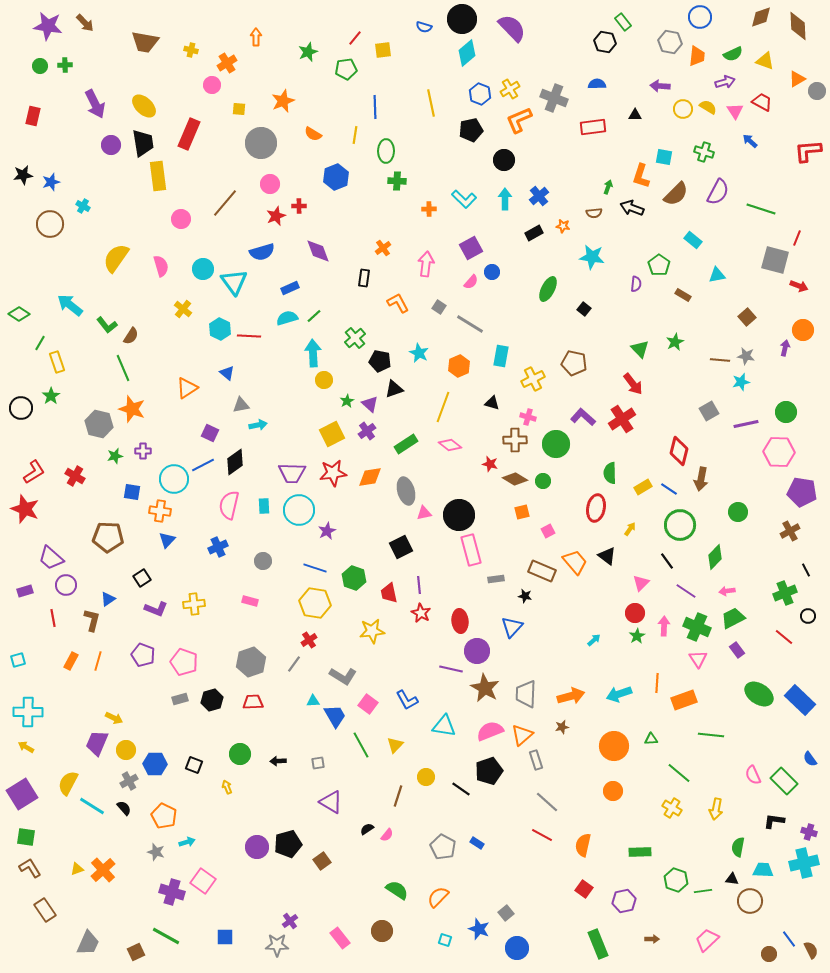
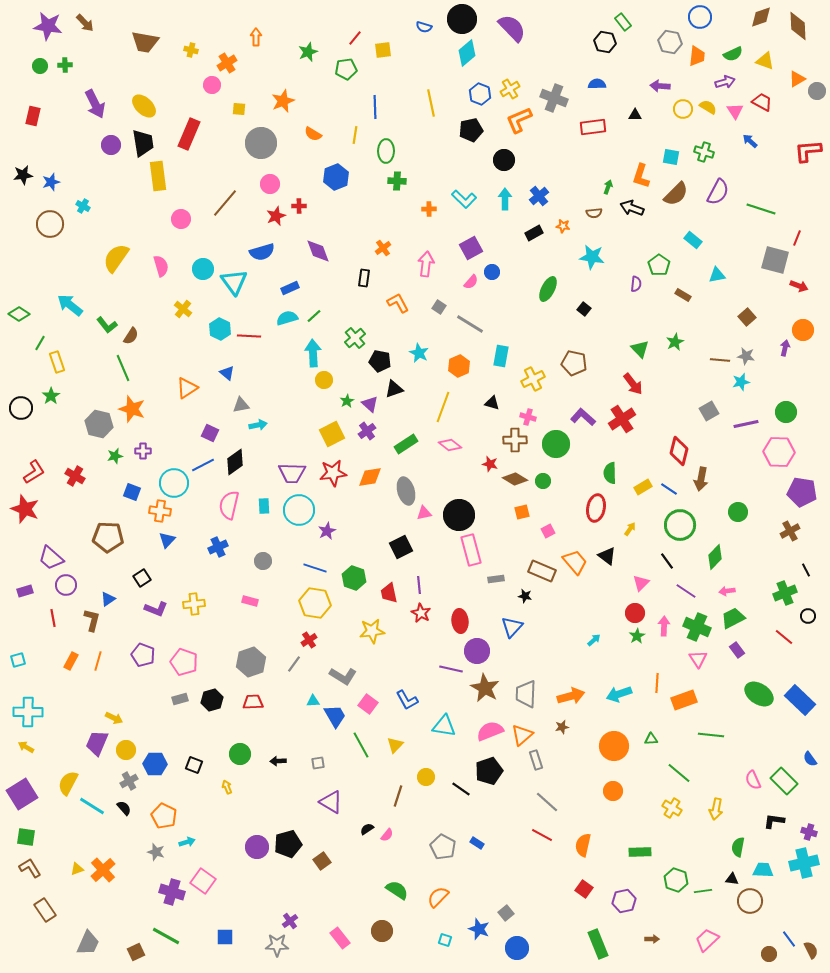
cyan square at (664, 157): moved 7 px right
cyan circle at (174, 479): moved 4 px down
blue square at (132, 492): rotated 12 degrees clockwise
pink semicircle at (753, 775): moved 5 px down
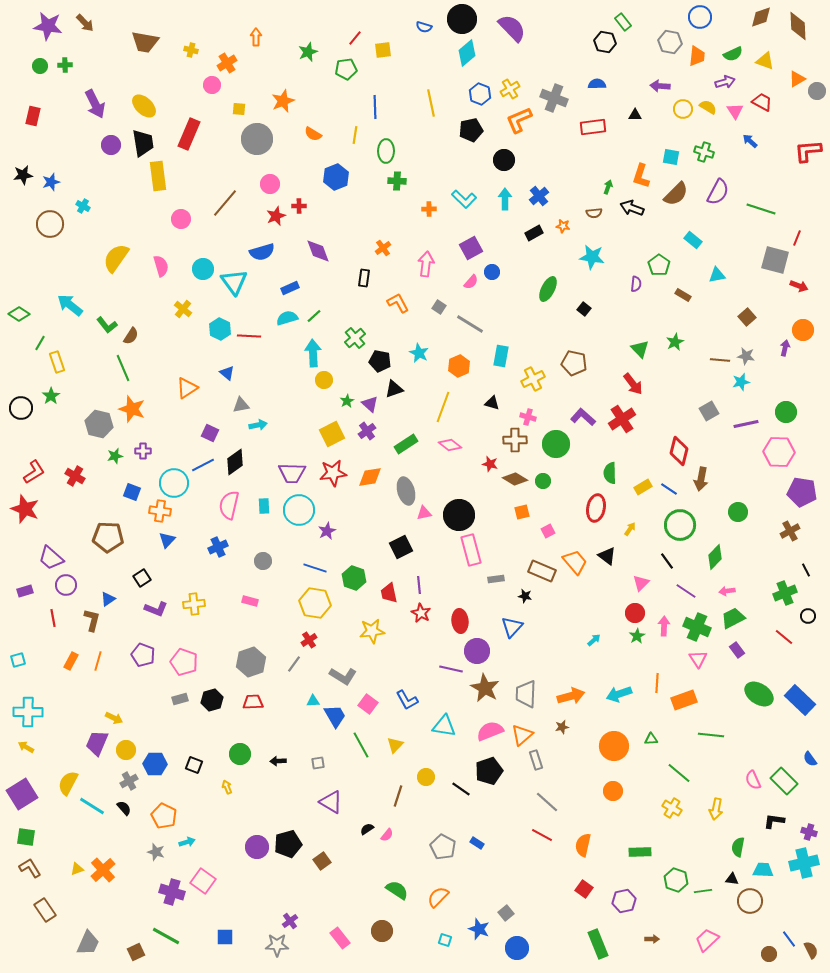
gray circle at (261, 143): moved 4 px left, 4 px up
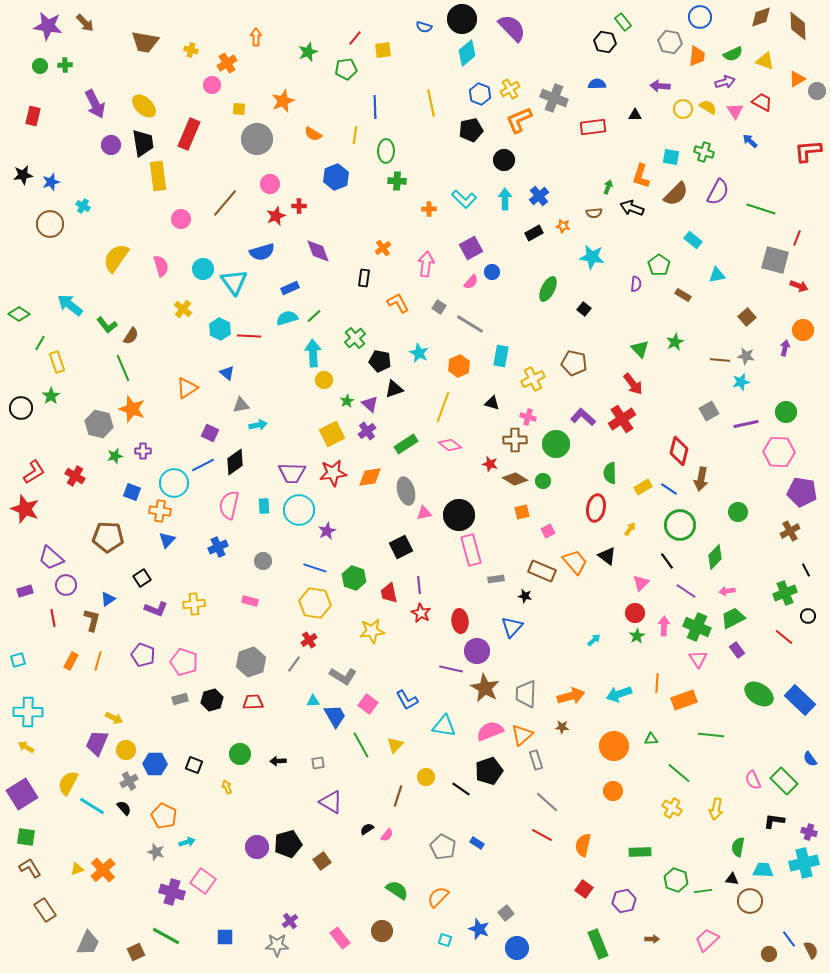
brown star at (562, 727): rotated 16 degrees clockwise
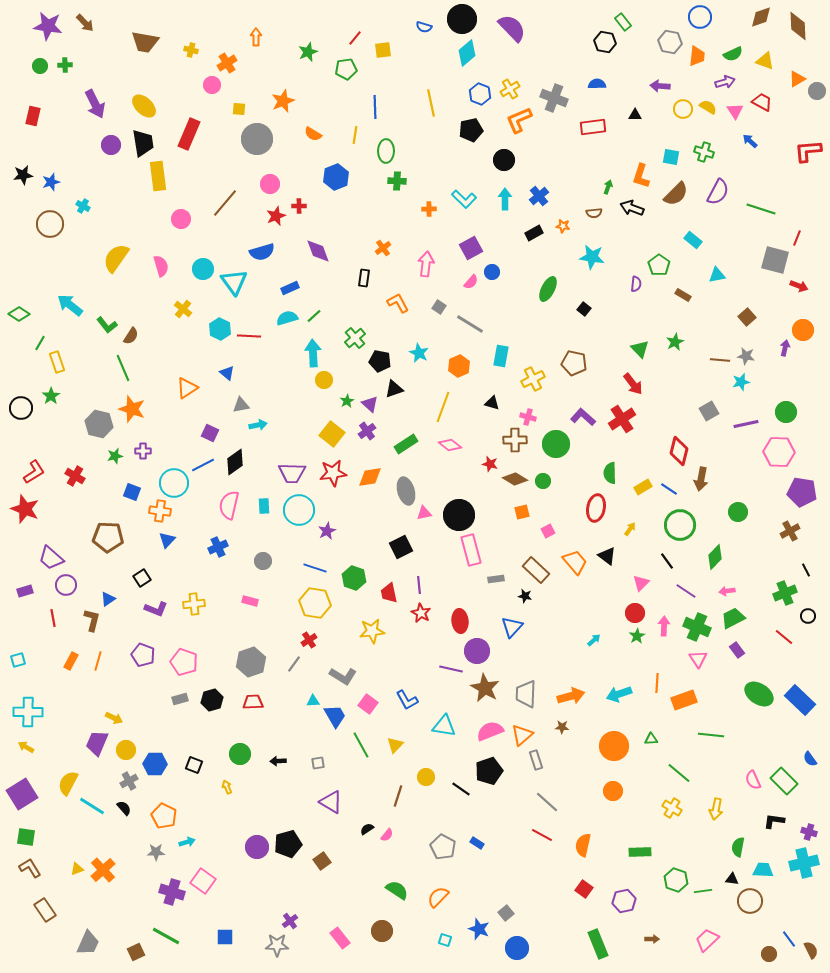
yellow square at (332, 434): rotated 25 degrees counterclockwise
brown rectangle at (542, 571): moved 6 px left, 1 px up; rotated 20 degrees clockwise
gray star at (156, 852): rotated 18 degrees counterclockwise
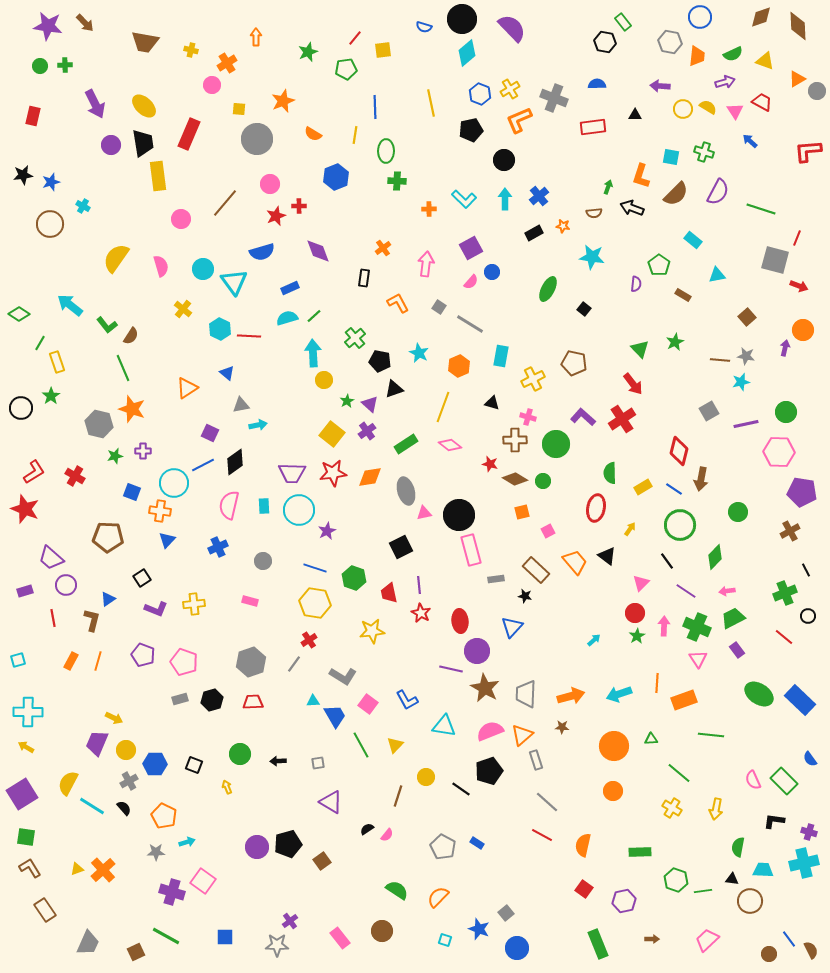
blue line at (669, 489): moved 5 px right
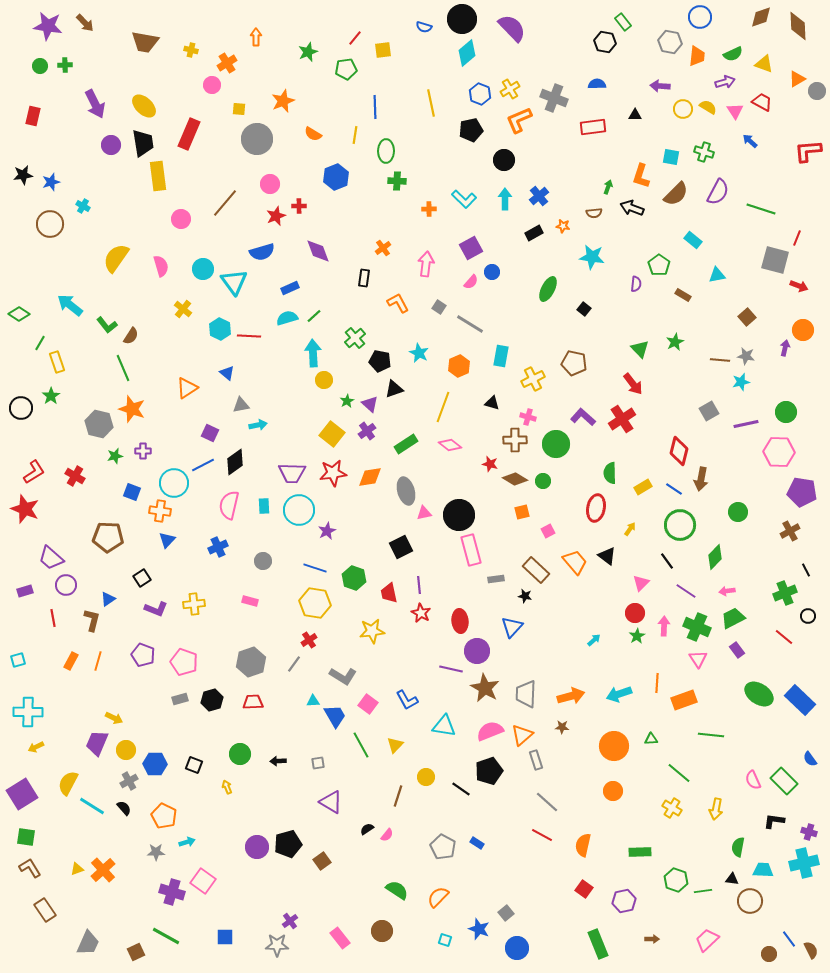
yellow triangle at (765, 61): moved 1 px left, 3 px down
yellow arrow at (26, 747): moved 10 px right; rotated 56 degrees counterclockwise
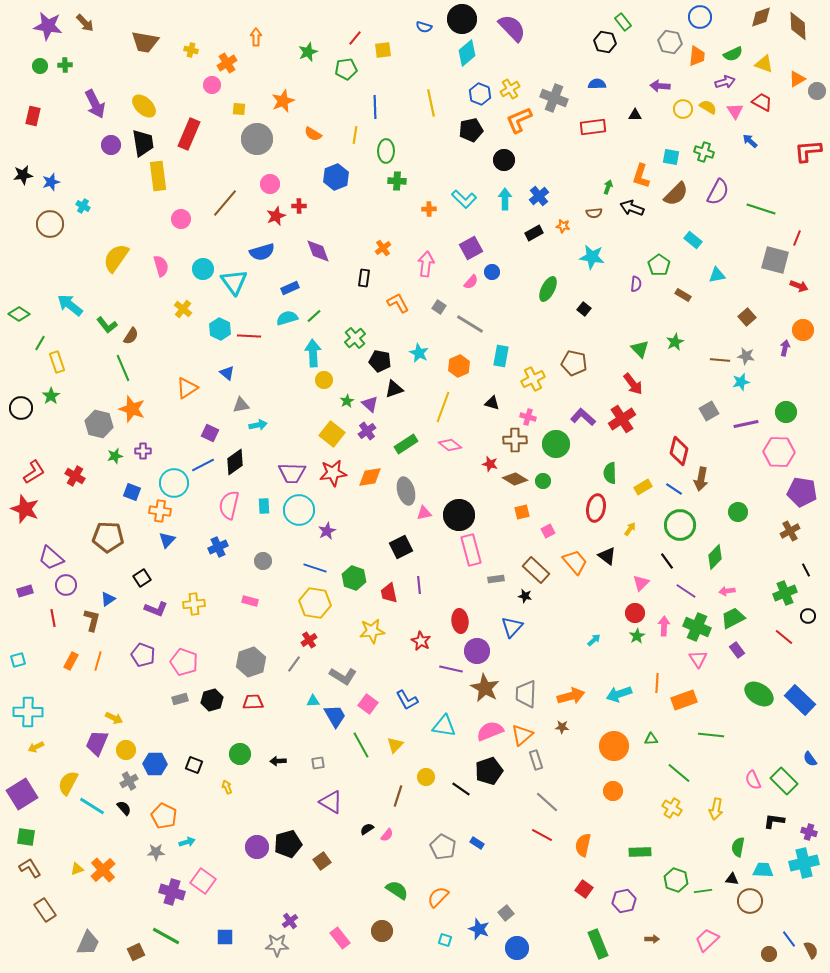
red star at (421, 613): moved 28 px down
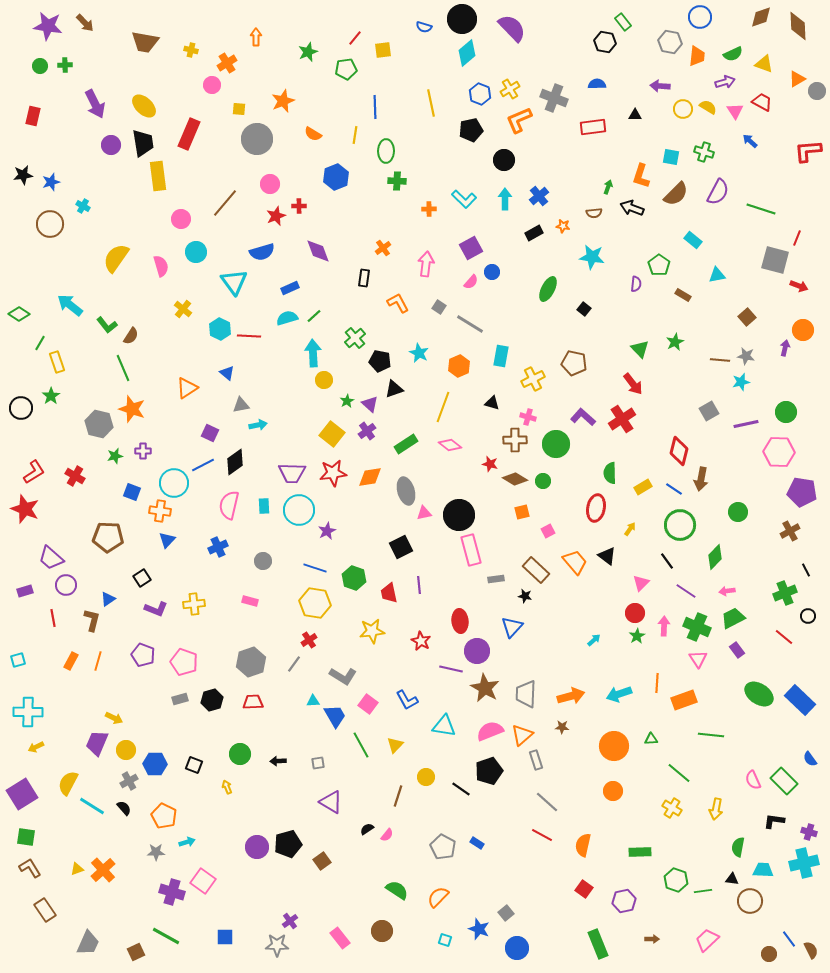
cyan circle at (203, 269): moved 7 px left, 17 px up
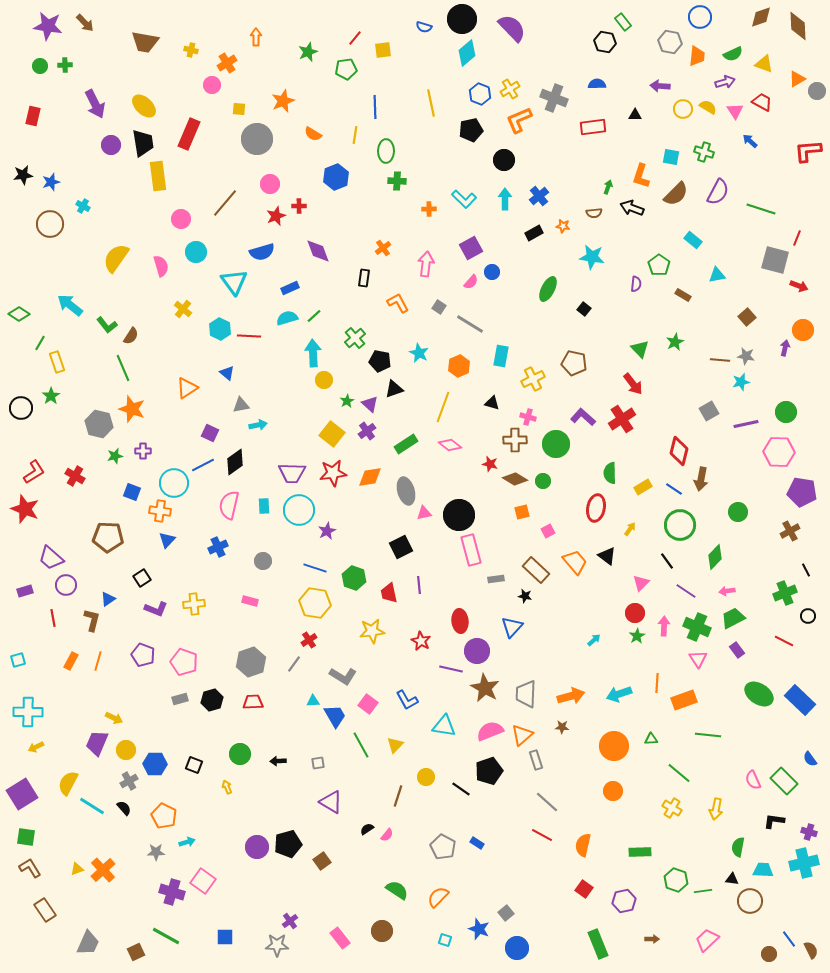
red line at (784, 637): moved 4 px down; rotated 12 degrees counterclockwise
green line at (711, 735): moved 3 px left
